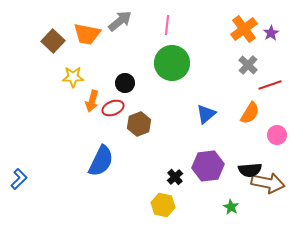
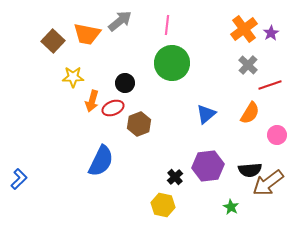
brown arrow: rotated 132 degrees clockwise
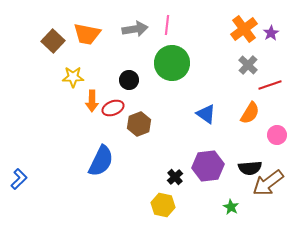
gray arrow: moved 15 px right, 8 px down; rotated 30 degrees clockwise
black circle: moved 4 px right, 3 px up
orange arrow: rotated 15 degrees counterclockwise
blue triangle: rotated 45 degrees counterclockwise
black semicircle: moved 2 px up
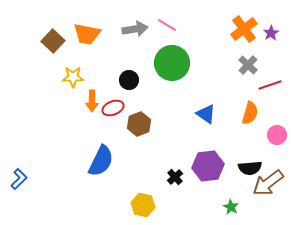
pink line: rotated 66 degrees counterclockwise
orange semicircle: rotated 15 degrees counterclockwise
yellow hexagon: moved 20 px left
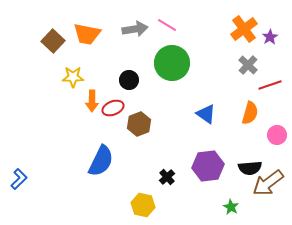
purple star: moved 1 px left, 4 px down
black cross: moved 8 px left
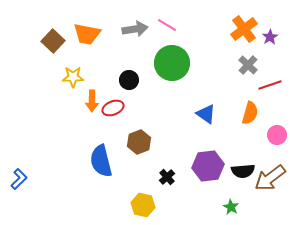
brown hexagon: moved 18 px down
blue semicircle: rotated 140 degrees clockwise
black semicircle: moved 7 px left, 3 px down
brown arrow: moved 2 px right, 5 px up
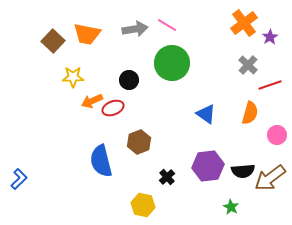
orange cross: moved 6 px up
orange arrow: rotated 65 degrees clockwise
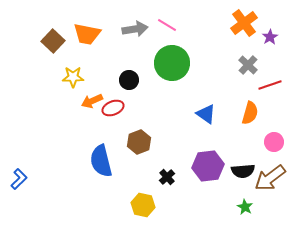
pink circle: moved 3 px left, 7 px down
green star: moved 14 px right
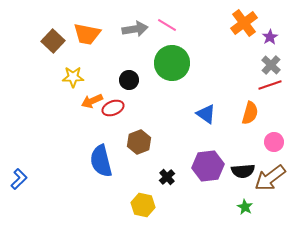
gray cross: moved 23 px right
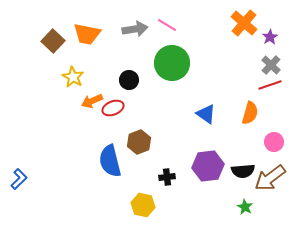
orange cross: rotated 12 degrees counterclockwise
yellow star: rotated 30 degrees clockwise
blue semicircle: moved 9 px right
black cross: rotated 35 degrees clockwise
